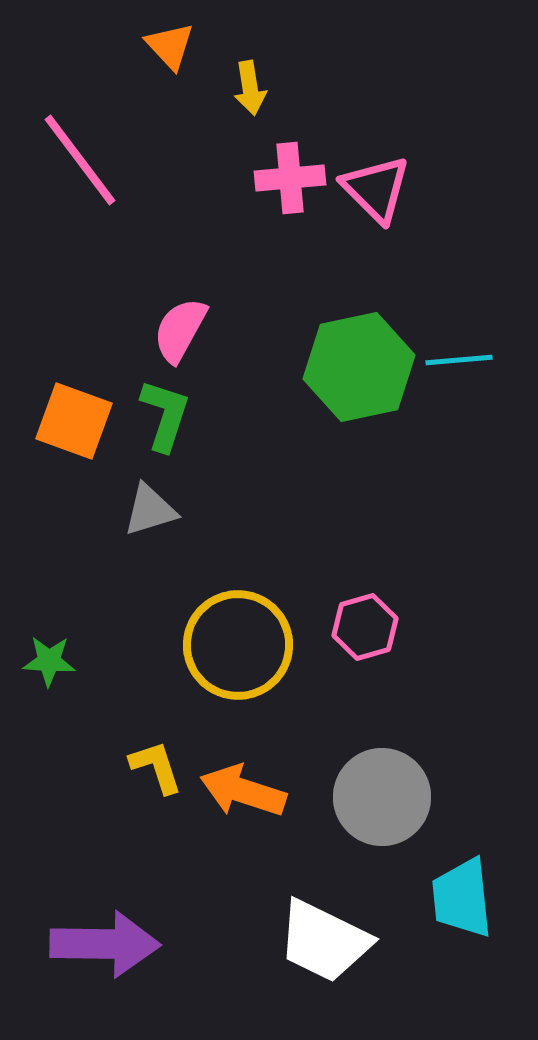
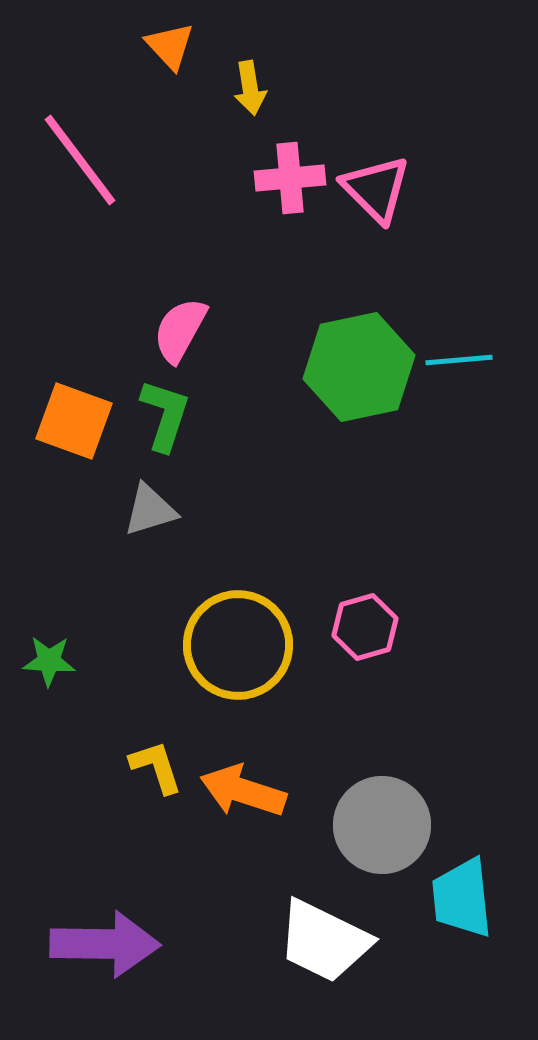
gray circle: moved 28 px down
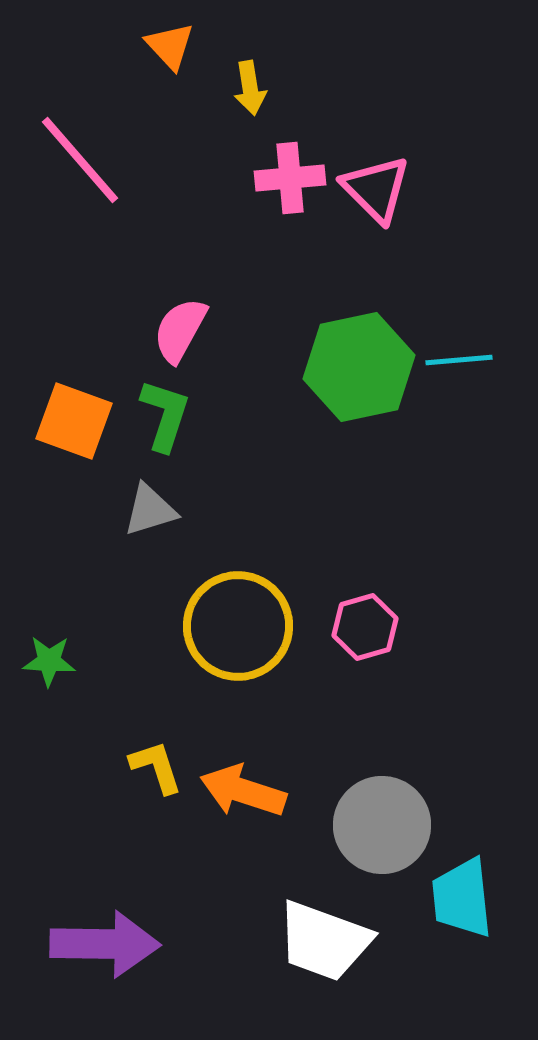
pink line: rotated 4 degrees counterclockwise
yellow circle: moved 19 px up
white trapezoid: rotated 6 degrees counterclockwise
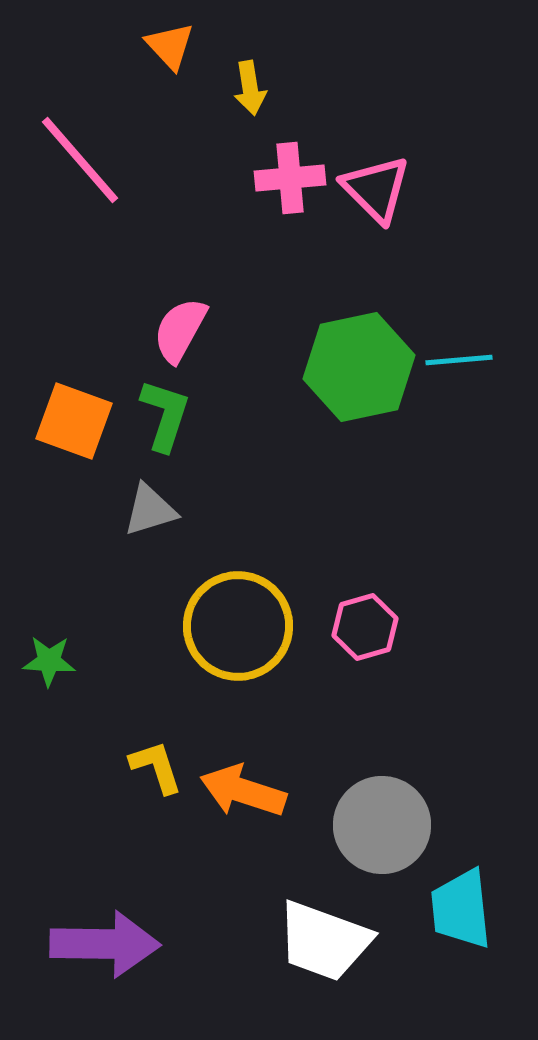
cyan trapezoid: moved 1 px left, 11 px down
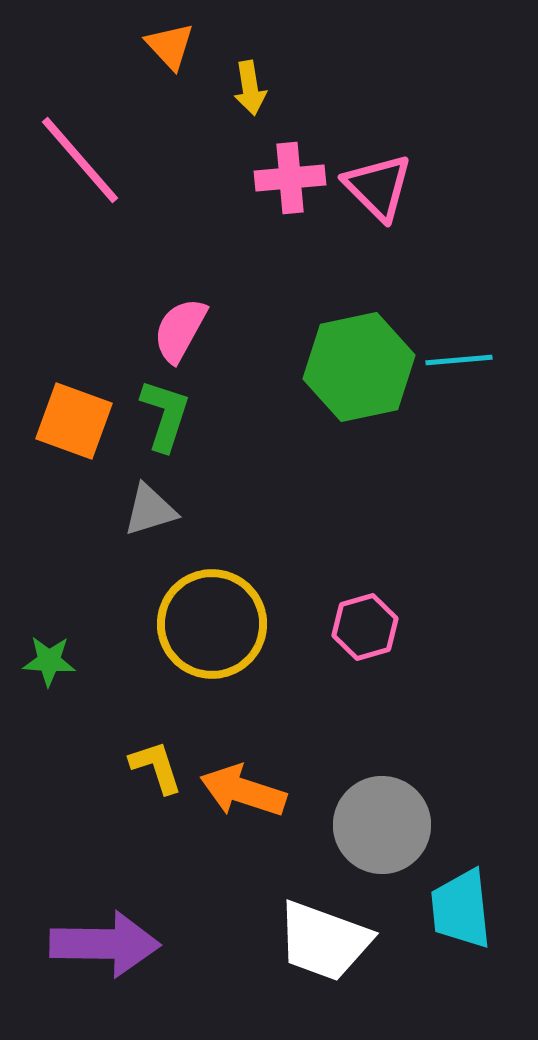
pink triangle: moved 2 px right, 2 px up
yellow circle: moved 26 px left, 2 px up
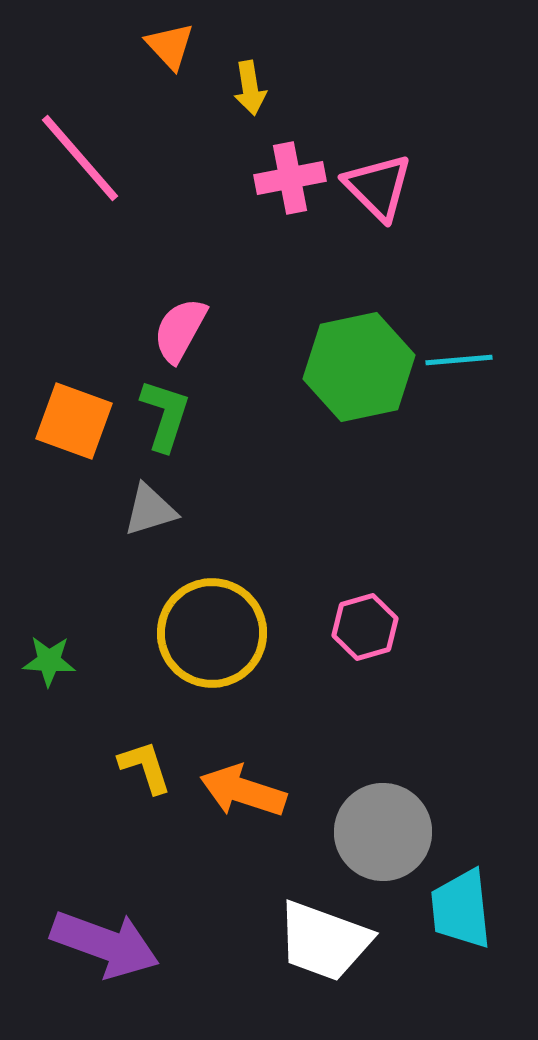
pink line: moved 2 px up
pink cross: rotated 6 degrees counterclockwise
yellow circle: moved 9 px down
yellow L-shape: moved 11 px left
gray circle: moved 1 px right, 7 px down
purple arrow: rotated 19 degrees clockwise
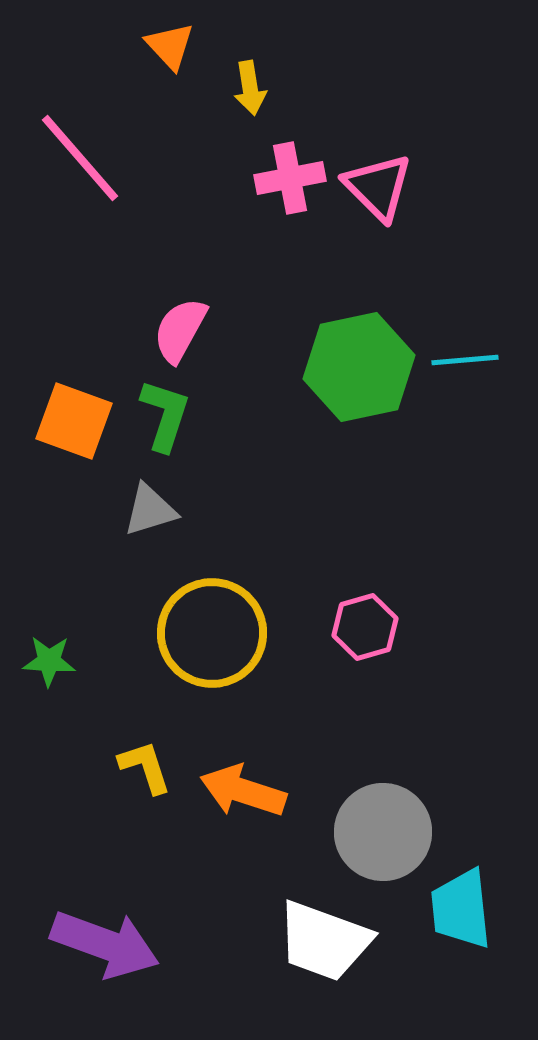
cyan line: moved 6 px right
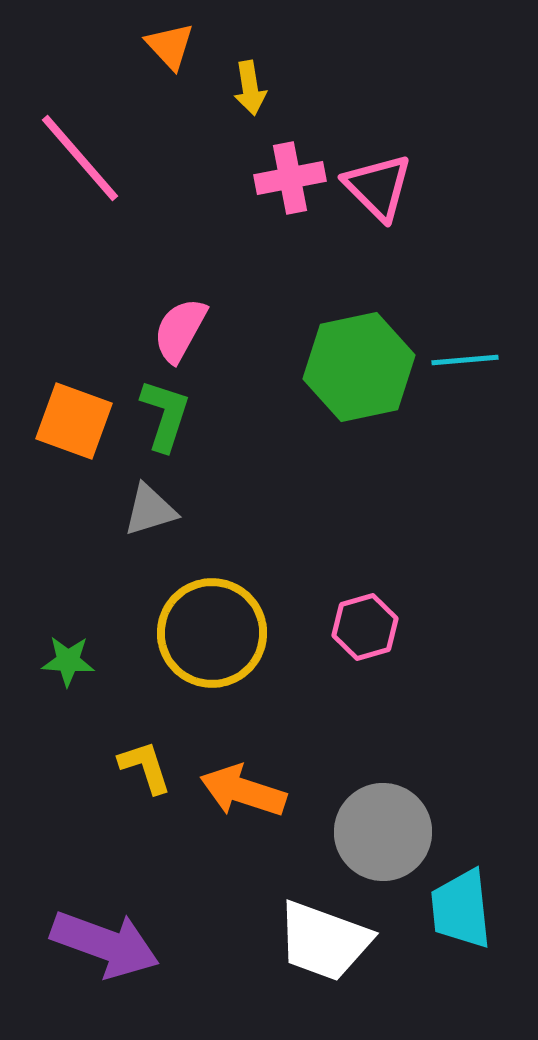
green star: moved 19 px right
